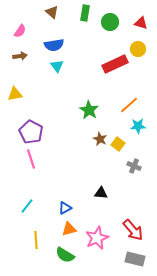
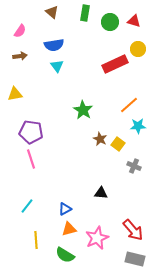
red triangle: moved 7 px left, 2 px up
green star: moved 6 px left
purple pentagon: rotated 20 degrees counterclockwise
blue triangle: moved 1 px down
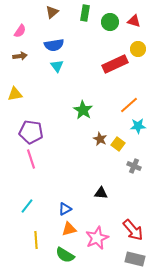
brown triangle: rotated 40 degrees clockwise
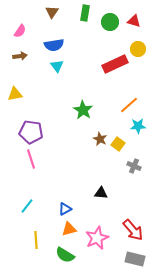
brown triangle: rotated 16 degrees counterclockwise
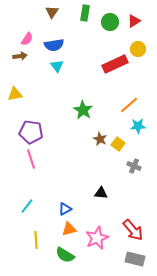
red triangle: rotated 48 degrees counterclockwise
pink semicircle: moved 7 px right, 8 px down
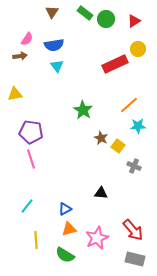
green rectangle: rotated 63 degrees counterclockwise
green circle: moved 4 px left, 3 px up
brown star: moved 1 px right, 1 px up
yellow square: moved 2 px down
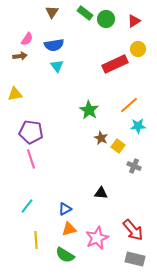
green star: moved 6 px right
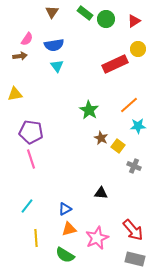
yellow line: moved 2 px up
